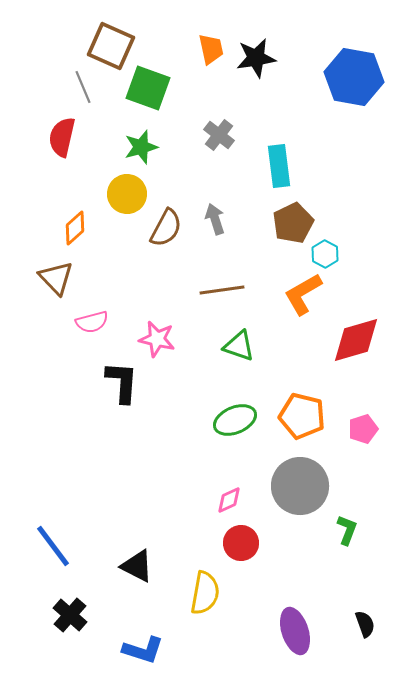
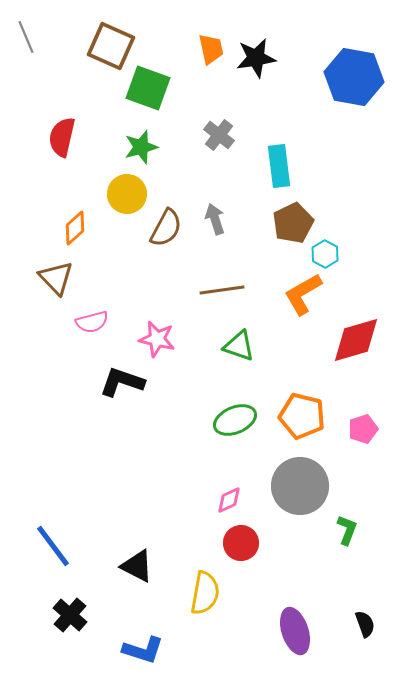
gray line: moved 57 px left, 50 px up
black L-shape: rotated 75 degrees counterclockwise
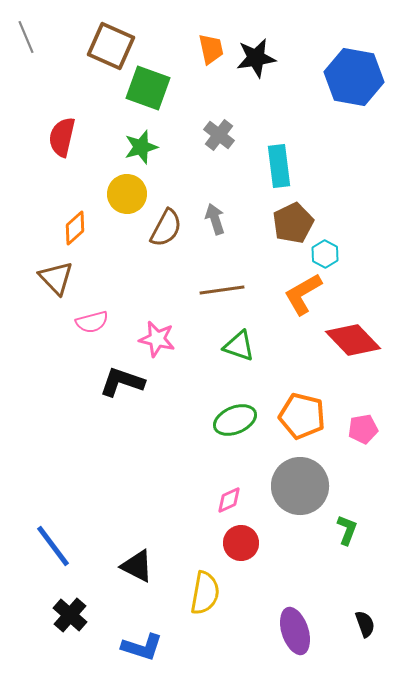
red diamond: moved 3 px left; rotated 62 degrees clockwise
pink pentagon: rotated 8 degrees clockwise
blue L-shape: moved 1 px left, 3 px up
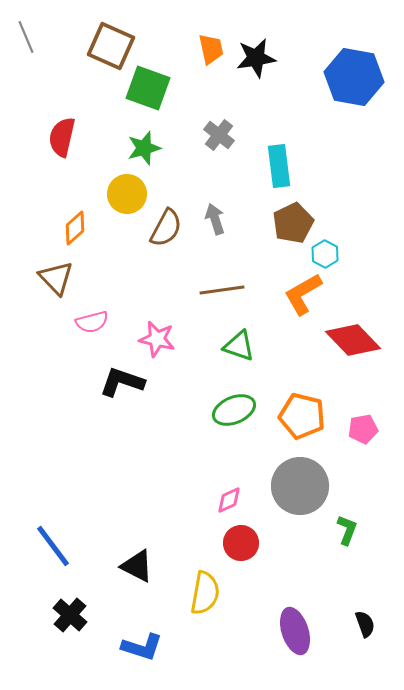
green star: moved 3 px right, 1 px down
green ellipse: moved 1 px left, 10 px up
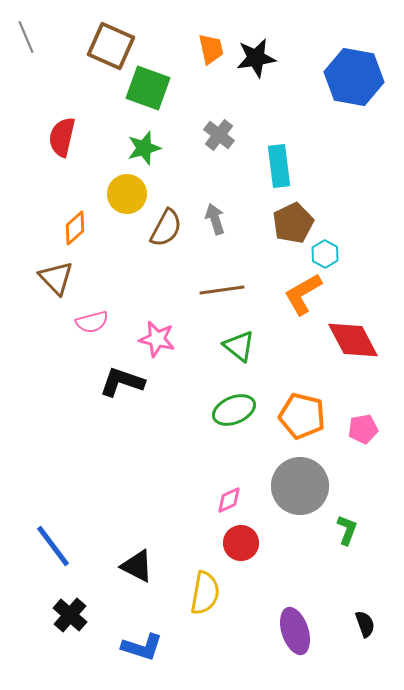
red diamond: rotated 16 degrees clockwise
green triangle: rotated 20 degrees clockwise
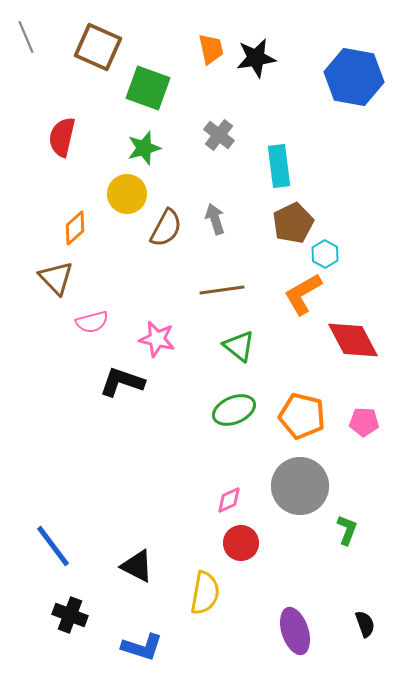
brown square: moved 13 px left, 1 px down
pink pentagon: moved 1 px right, 7 px up; rotated 12 degrees clockwise
black cross: rotated 20 degrees counterclockwise
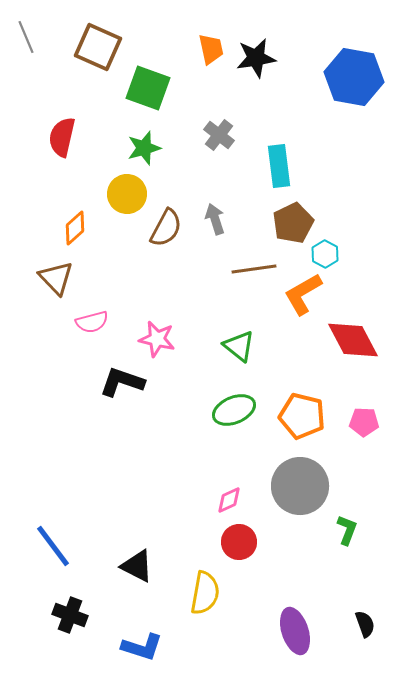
brown line: moved 32 px right, 21 px up
red circle: moved 2 px left, 1 px up
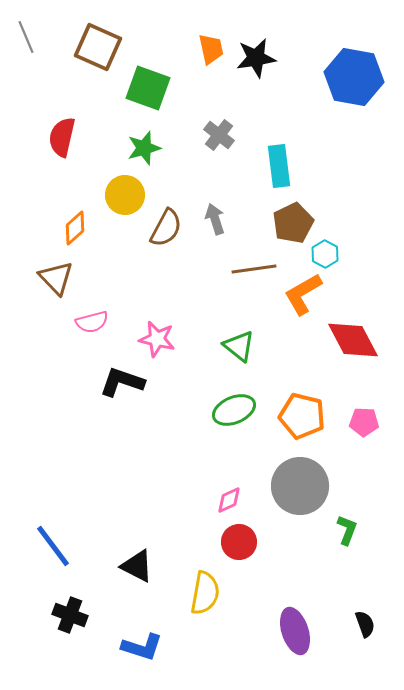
yellow circle: moved 2 px left, 1 px down
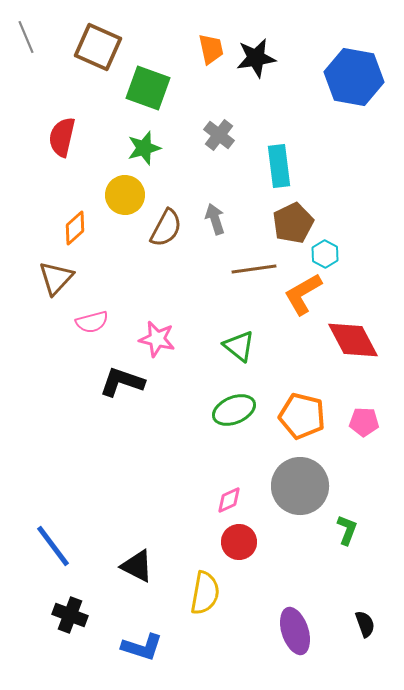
brown triangle: rotated 27 degrees clockwise
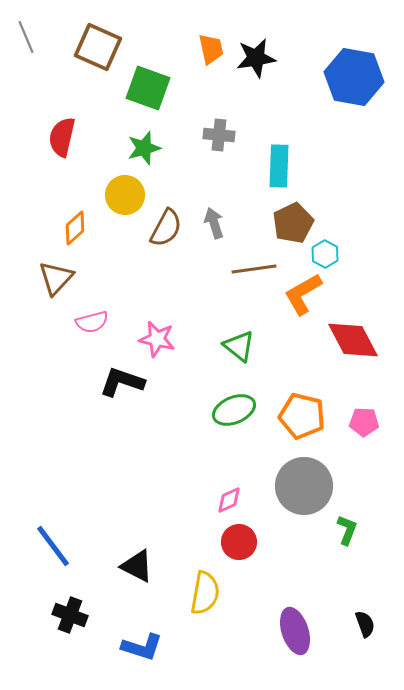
gray cross: rotated 32 degrees counterclockwise
cyan rectangle: rotated 9 degrees clockwise
gray arrow: moved 1 px left, 4 px down
gray circle: moved 4 px right
